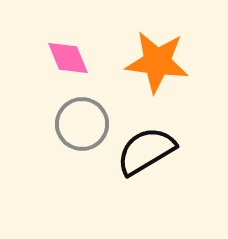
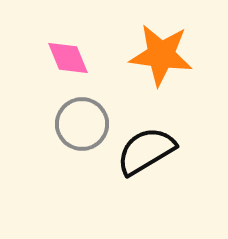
orange star: moved 4 px right, 7 px up
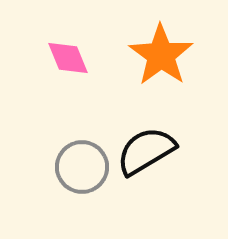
orange star: rotated 28 degrees clockwise
gray circle: moved 43 px down
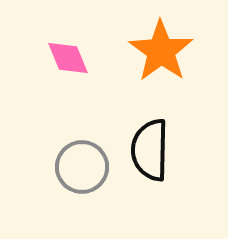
orange star: moved 4 px up
black semicircle: moved 4 px right, 1 px up; rotated 58 degrees counterclockwise
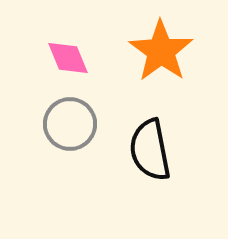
black semicircle: rotated 12 degrees counterclockwise
gray circle: moved 12 px left, 43 px up
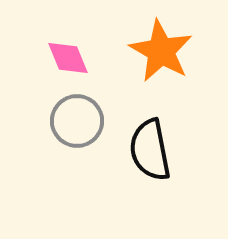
orange star: rotated 6 degrees counterclockwise
gray circle: moved 7 px right, 3 px up
